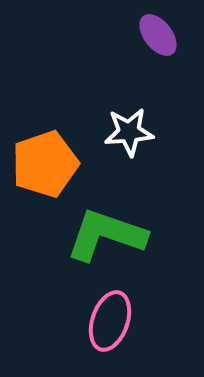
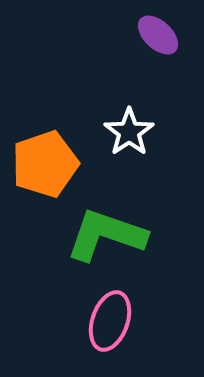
purple ellipse: rotated 9 degrees counterclockwise
white star: rotated 30 degrees counterclockwise
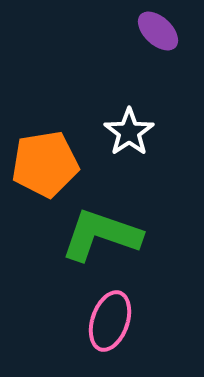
purple ellipse: moved 4 px up
orange pentagon: rotated 10 degrees clockwise
green L-shape: moved 5 px left
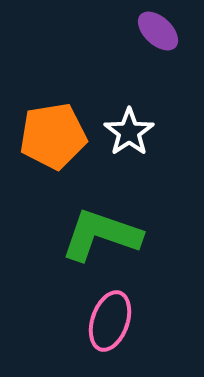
orange pentagon: moved 8 px right, 28 px up
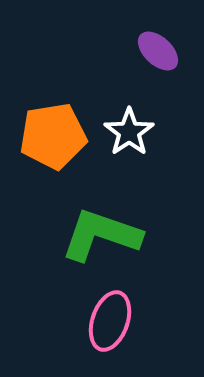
purple ellipse: moved 20 px down
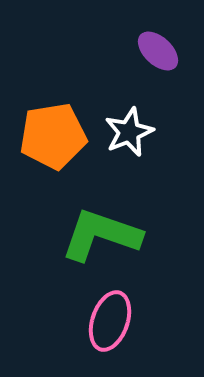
white star: rotated 12 degrees clockwise
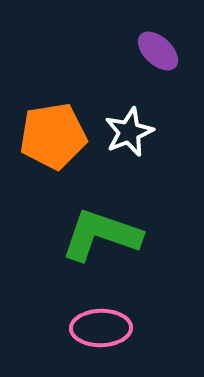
pink ellipse: moved 9 px left, 7 px down; rotated 70 degrees clockwise
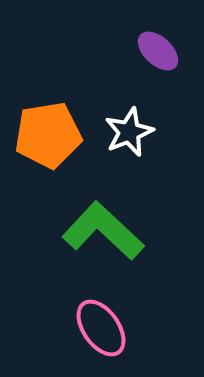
orange pentagon: moved 5 px left, 1 px up
green L-shape: moved 2 px right, 4 px up; rotated 24 degrees clockwise
pink ellipse: rotated 56 degrees clockwise
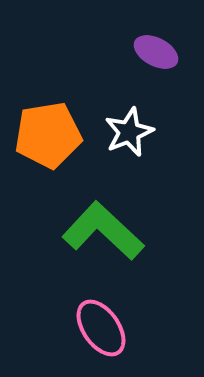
purple ellipse: moved 2 px left, 1 px down; rotated 15 degrees counterclockwise
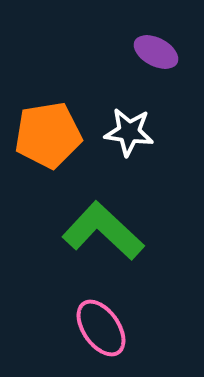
white star: rotated 30 degrees clockwise
